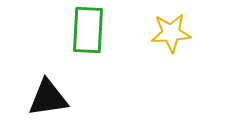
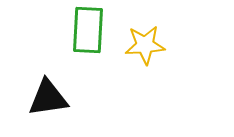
yellow star: moved 26 px left, 12 px down
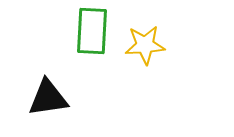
green rectangle: moved 4 px right, 1 px down
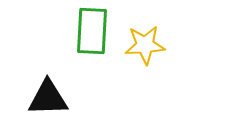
black triangle: rotated 6 degrees clockwise
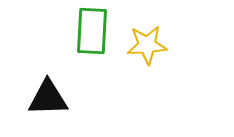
yellow star: moved 2 px right
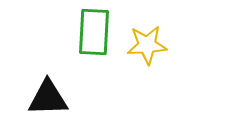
green rectangle: moved 2 px right, 1 px down
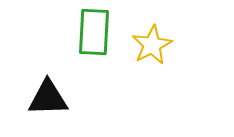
yellow star: moved 5 px right; rotated 24 degrees counterclockwise
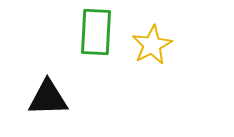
green rectangle: moved 2 px right
